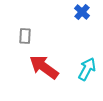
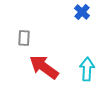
gray rectangle: moved 1 px left, 2 px down
cyan arrow: rotated 25 degrees counterclockwise
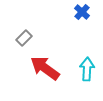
gray rectangle: rotated 42 degrees clockwise
red arrow: moved 1 px right, 1 px down
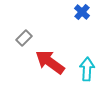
red arrow: moved 5 px right, 6 px up
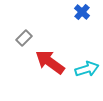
cyan arrow: rotated 70 degrees clockwise
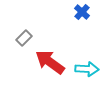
cyan arrow: rotated 20 degrees clockwise
